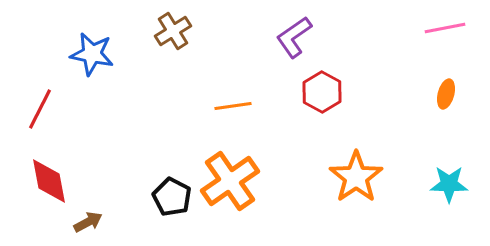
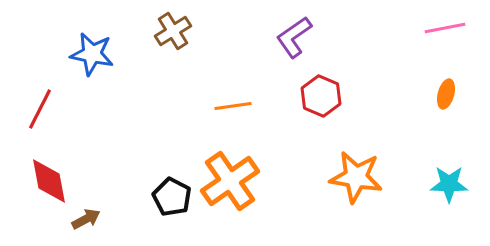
red hexagon: moved 1 px left, 4 px down; rotated 6 degrees counterclockwise
orange star: rotated 28 degrees counterclockwise
brown arrow: moved 2 px left, 3 px up
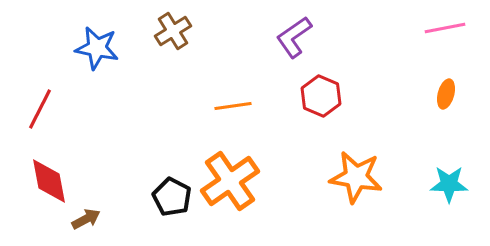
blue star: moved 5 px right, 6 px up
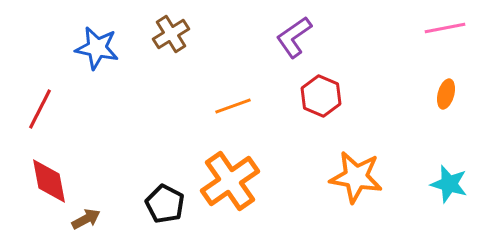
brown cross: moved 2 px left, 3 px down
orange line: rotated 12 degrees counterclockwise
cyan star: rotated 15 degrees clockwise
black pentagon: moved 7 px left, 7 px down
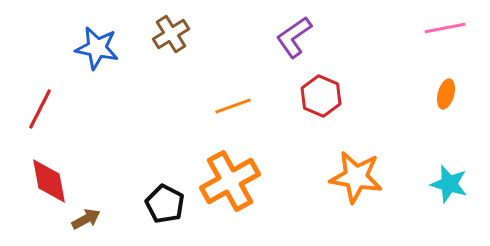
orange cross: rotated 6 degrees clockwise
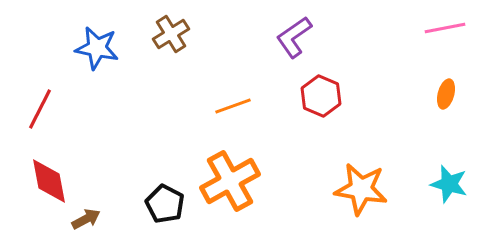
orange star: moved 5 px right, 12 px down
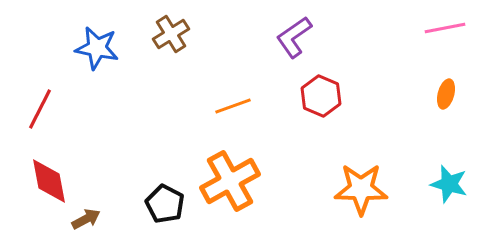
orange star: rotated 8 degrees counterclockwise
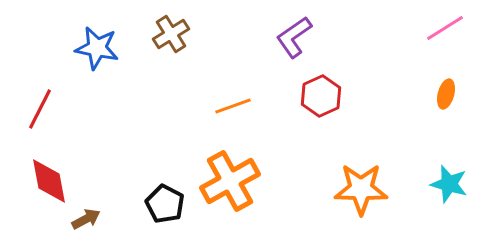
pink line: rotated 21 degrees counterclockwise
red hexagon: rotated 12 degrees clockwise
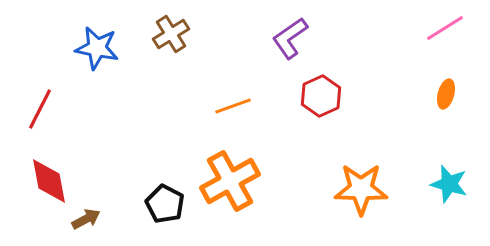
purple L-shape: moved 4 px left, 1 px down
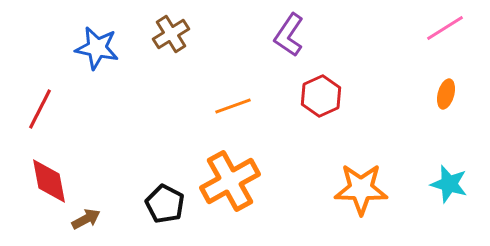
purple L-shape: moved 1 px left, 3 px up; rotated 21 degrees counterclockwise
